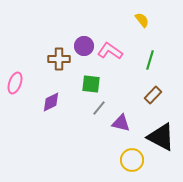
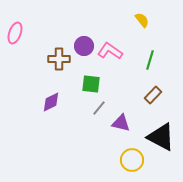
pink ellipse: moved 50 px up
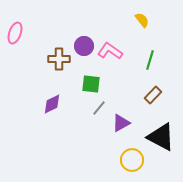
purple diamond: moved 1 px right, 2 px down
purple triangle: rotated 42 degrees counterclockwise
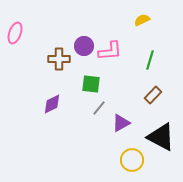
yellow semicircle: rotated 77 degrees counterclockwise
pink L-shape: rotated 140 degrees clockwise
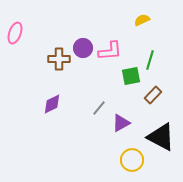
purple circle: moved 1 px left, 2 px down
green square: moved 40 px right, 8 px up; rotated 18 degrees counterclockwise
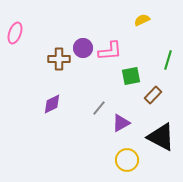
green line: moved 18 px right
yellow circle: moved 5 px left
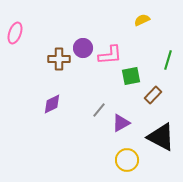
pink L-shape: moved 4 px down
gray line: moved 2 px down
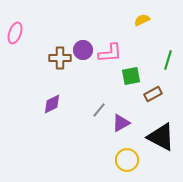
purple circle: moved 2 px down
pink L-shape: moved 2 px up
brown cross: moved 1 px right, 1 px up
brown rectangle: moved 1 px up; rotated 18 degrees clockwise
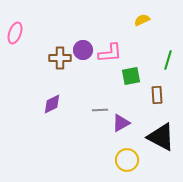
brown rectangle: moved 4 px right, 1 px down; rotated 66 degrees counterclockwise
gray line: moved 1 px right; rotated 49 degrees clockwise
